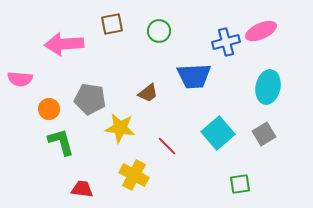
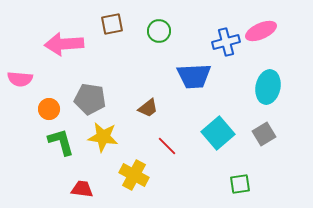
brown trapezoid: moved 15 px down
yellow star: moved 17 px left, 9 px down
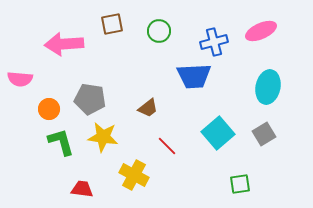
blue cross: moved 12 px left
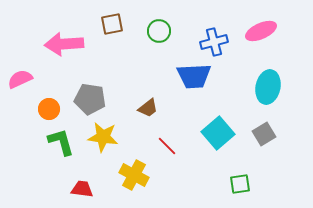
pink semicircle: rotated 150 degrees clockwise
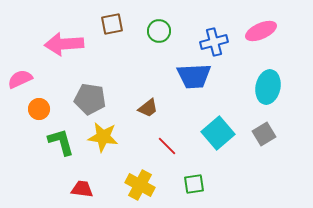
orange circle: moved 10 px left
yellow cross: moved 6 px right, 10 px down
green square: moved 46 px left
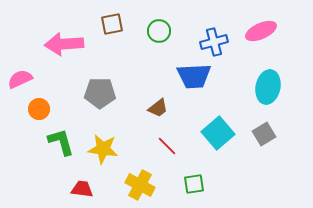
gray pentagon: moved 10 px right, 6 px up; rotated 8 degrees counterclockwise
brown trapezoid: moved 10 px right
yellow star: moved 12 px down
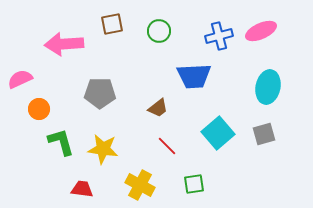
blue cross: moved 5 px right, 6 px up
gray square: rotated 15 degrees clockwise
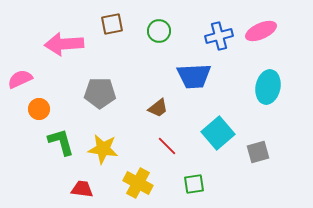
gray square: moved 6 px left, 18 px down
yellow cross: moved 2 px left, 2 px up
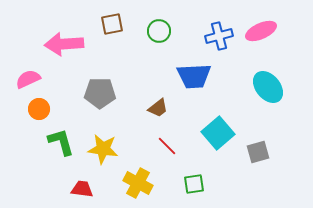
pink semicircle: moved 8 px right
cyan ellipse: rotated 52 degrees counterclockwise
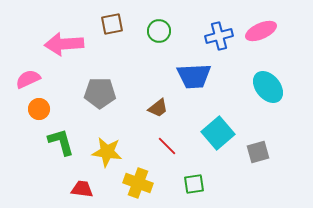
yellow star: moved 4 px right, 3 px down
yellow cross: rotated 8 degrees counterclockwise
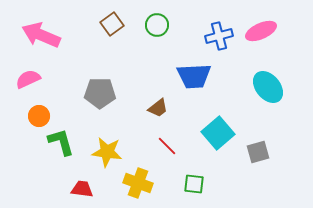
brown square: rotated 25 degrees counterclockwise
green circle: moved 2 px left, 6 px up
pink arrow: moved 23 px left, 9 px up; rotated 27 degrees clockwise
orange circle: moved 7 px down
green square: rotated 15 degrees clockwise
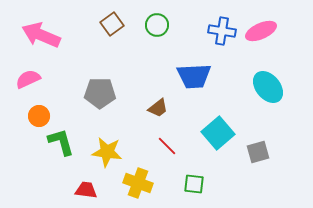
blue cross: moved 3 px right, 5 px up; rotated 24 degrees clockwise
red trapezoid: moved 4 px right, 1 px down
